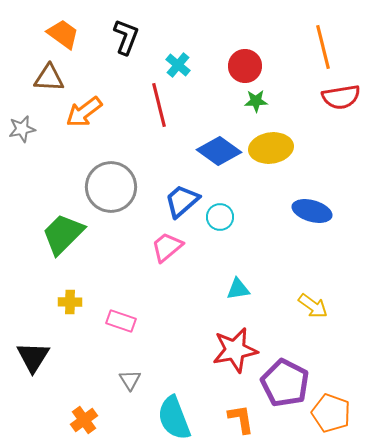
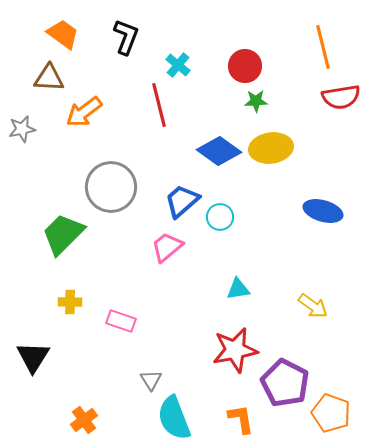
blue ellipse: moved 11 px right
gray triangle: moved 21 px right
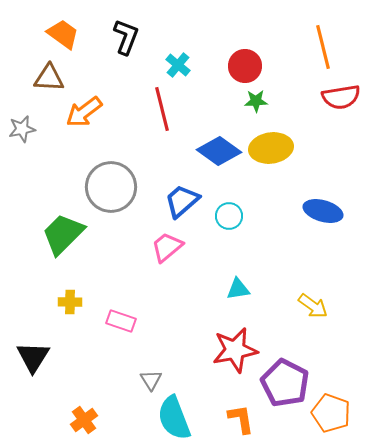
red line: moved 3 px right, 4 px down
cyan circle: moved 9 px right, 1 px up
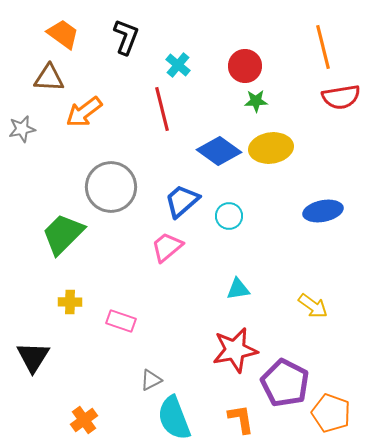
blue ellipse: rotated 27 degrees counterclockwise
gray triangle: rotated 35 degrees clockwise
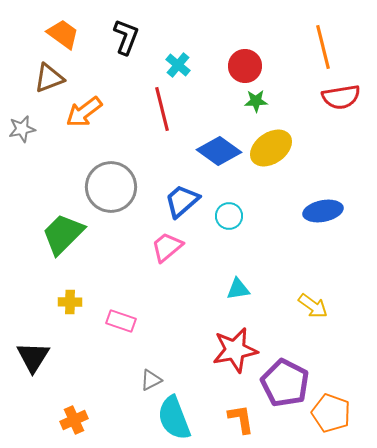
brown triangle: rotated 24 degrees counterclockwise
yellow ellipse: rotated 27 degrees counterclockwise
orange cross: moved 10 px left; rotated 12 degrees clockwise
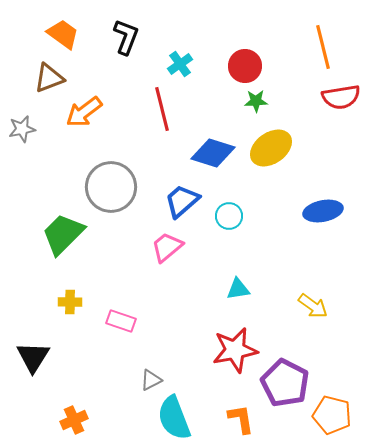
cyan cross: moved 2 px right, 1 px up; rotated 15 degrees clockwise
blue diamond: moved 6 px left, 2 px down; rotated 18 degrees counterclockwise
orange pentagon: moved 1 px right, 2 px down; rotated 6 degrees counterclockwise
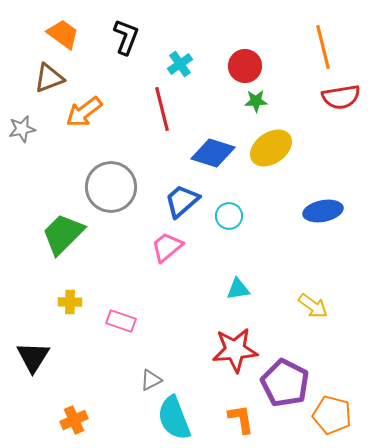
red star: rotated 6 degrees clockwise
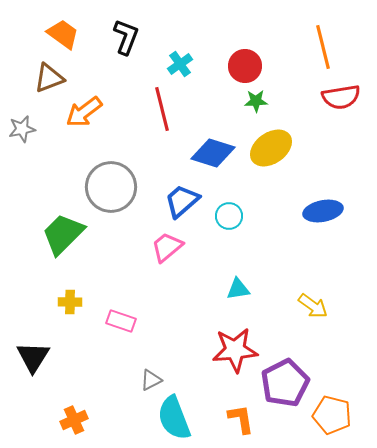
purple pentagon: rotated 18 degrees clockwise
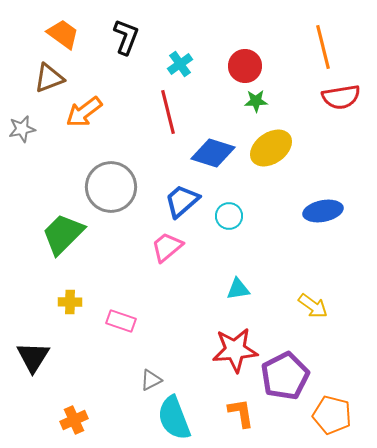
red line: moved 6 px right, 3 px down
purple pentagon: moved 7 px up
orange L-shape: moved 6 px up
